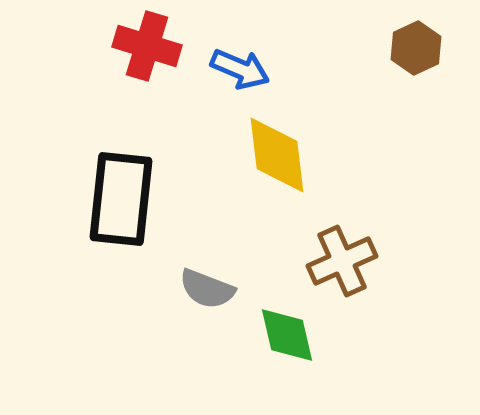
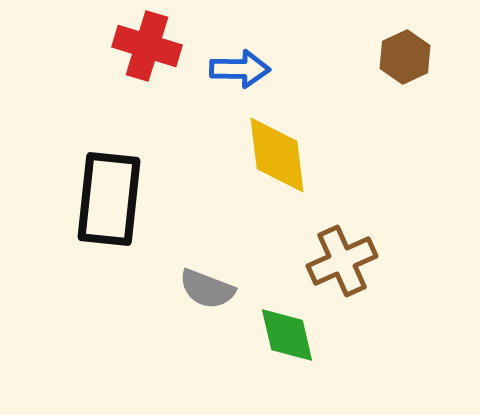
brown hexagon: moved 11 px left, 9 px down
blue arrow: rotated 22 degrees counterclockwise
black rectangle: moved 12 px left
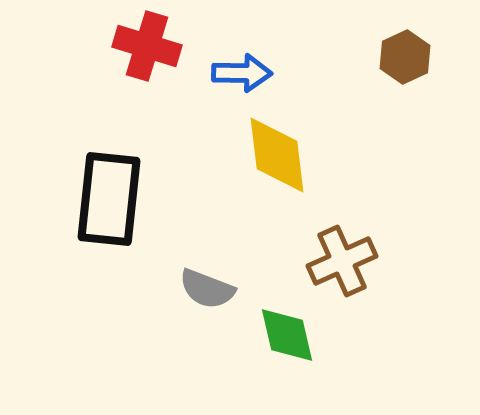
blue arrow: moved 2 px right, 4 px down
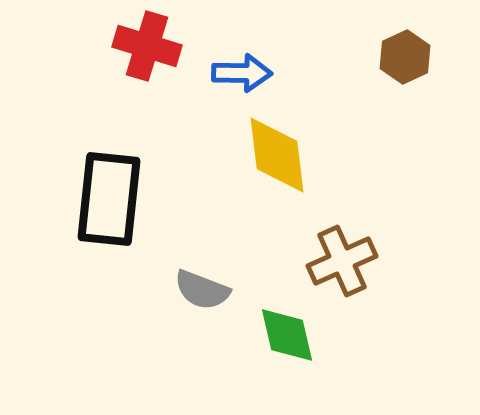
gray semicircle: moved 5 px left, 1 px down
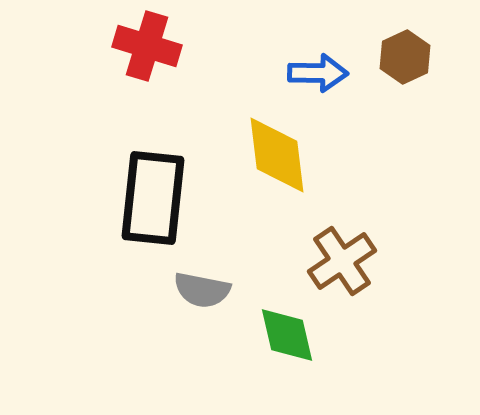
blue arrow: moved 76 px right
black rectangle: moved 44 px right, 1 px up
brown cross: rotated 10 degrees counterclockwise
gray semicircle: rotated 10 degrees counterclockwise
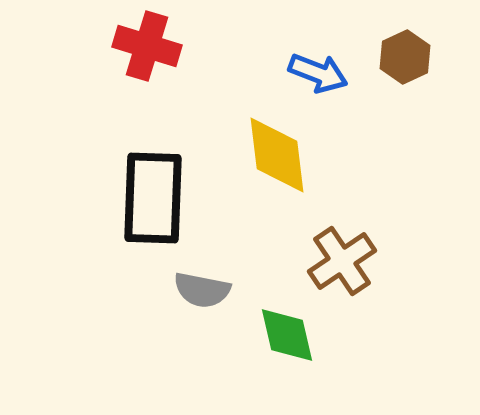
blue arrow: rotated 20 degrees clockwise
black rectangle: rotated 4 degrees counterclockwise
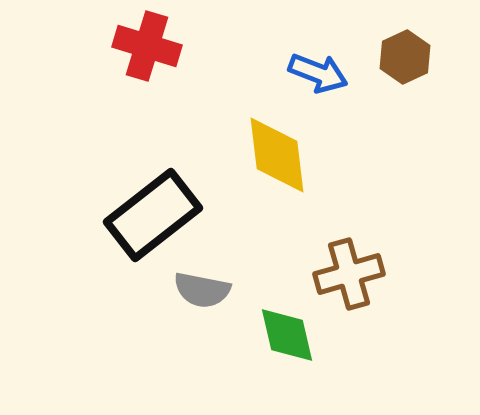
black rectangle: moved 17 px down; rotated 50 degrees clockwise
brown cross: moved 7 px right, 13 px down; rotated 18 degrees clockwise
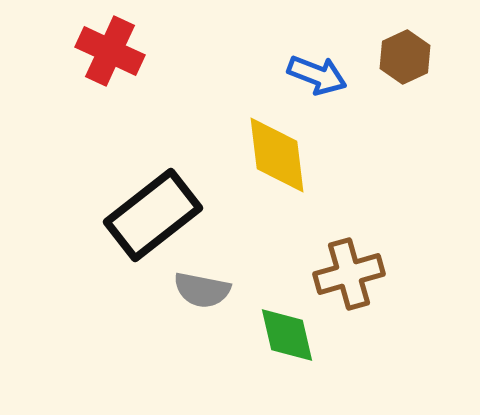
red cross: moved 37 px left, 5 px down; rotated 8 degrees clockwise
blue arrow: moved 1 px left, 2 px down
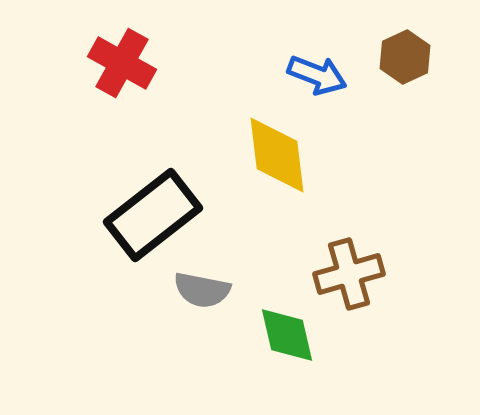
red cross: moved 12 px right, 12 px down; rotated 4 degrees clockwise
